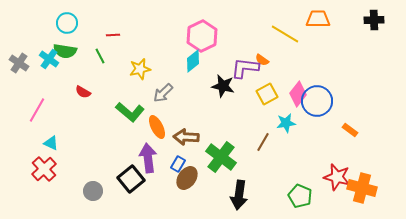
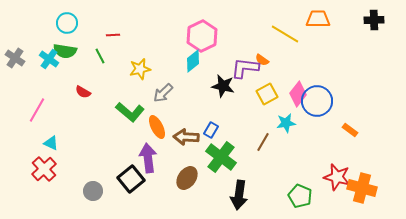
gray cross: moved 4 px left, 5 px up
blue rectangle: moved 33 px right, 34 px up
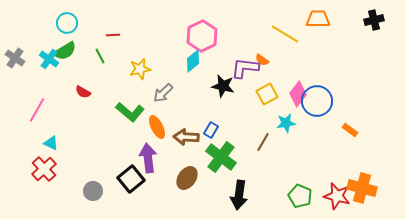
black cross: rotated 12 degrees counterclockwise
green semicircle: rotated 40 degrees counterclockwise
red star: moved 19 px down
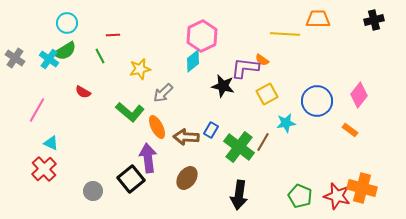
yellow line: rotated 28 degrees counterclockwise
pink diamond: moved 61 px right, 1 px down
green cross: moved 18 px right, 10 px up
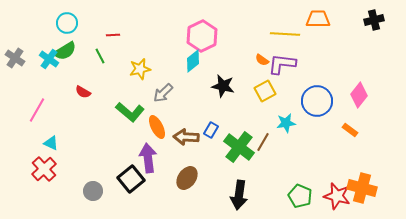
purple L-shape: moved 37 px right, 4 px up
yellow square: moved 2 px left, 3 px up
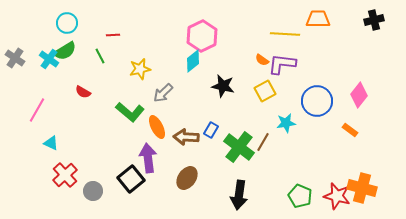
red cross: moved 21 px right, 6 px down
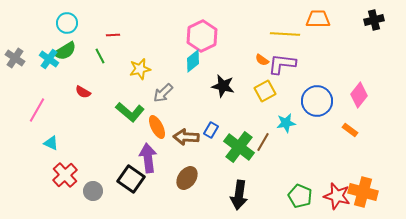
black square: rotated 16 degrees counterclockwise
orange cross: moved 1 px right, 4 px down
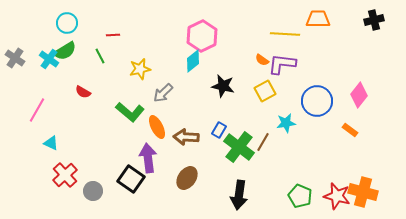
blue rectangle: moved 8 px right
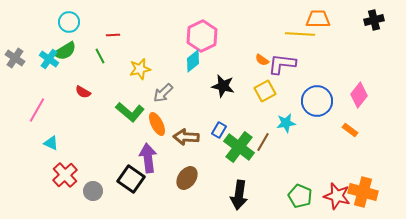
cyan circle: moved 2 px right, 1 px up
yellow line: moved 15 px right
orange ellipse: moved 3 px up
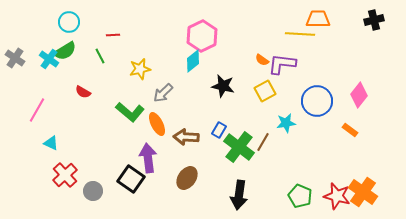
orange cross: rotated 20 degrees clockwise
